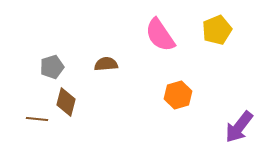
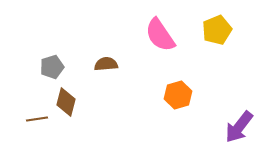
brown line: rotated 15 degrees counterclockwise
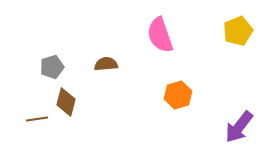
yellow pentagon: moved 21 px right, 1 px down
pink semicircle: rotated 15 degrees clockwise
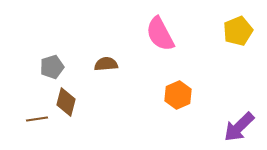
pink semicircle: moved 1 px up; rotated 9 degrees counterclockwise
orange hexagon: rotated 8 degrees counterclockwise
purple arrow: rotated 8 degrees clockwise
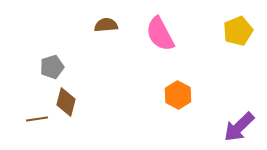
brown semicircle: moved 39 px up
orange hexagon: rotated 8 degrees counterclockwise
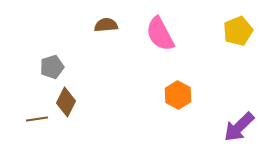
brown diamond: rotated 12 degrees clockwise
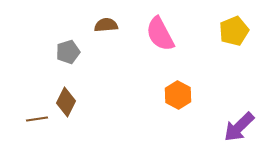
yellow pentagon: moved 4 px left
gray pentagon: moved 16 px right, 15 px up
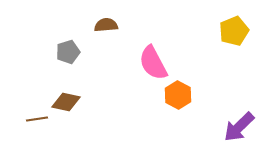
pink semicircle: moved 7 px left, 29 px down
brown diamond: rotated 76 degrees clockwise
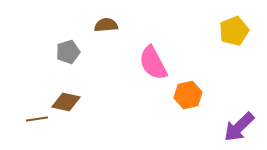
orange hexagon: moved 10 px right; rotated 20 degrees clockwise
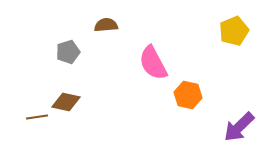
orange hexagon: rotated 24 degrees clockwise
brown line: moved 2 px up
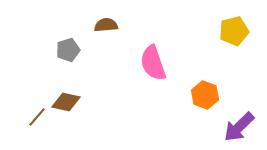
yellow pentagon: rotated 8 degrees clockwise
gray pentagon: moved 2 px up
pink semicircle: rotated 9 degrees clockwise
orange hexagon: moved 17 px right; rotated 8 degrees clockwise
brown line: rotated 40 degrees counterclockwise
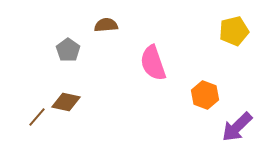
gray pentagon: rotated 20 degrees counterclockwise
purple arrow: moved 2 px left
